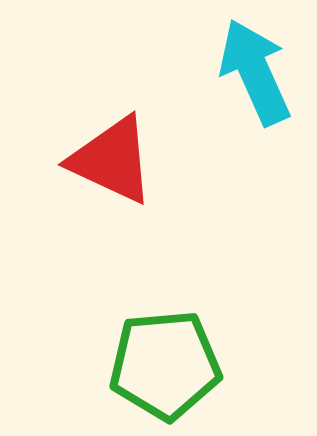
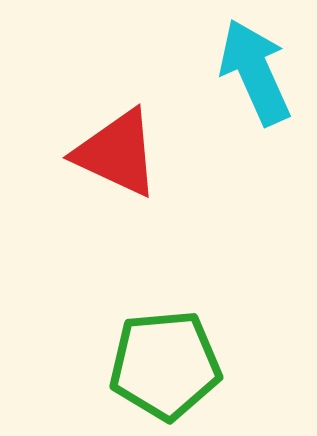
red triangle: moved 5 px right, 7 px up
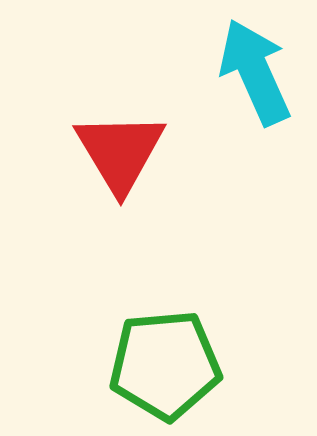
red triangle: moved 3 px right, 1 px up; rotated 34 degrees clockwise
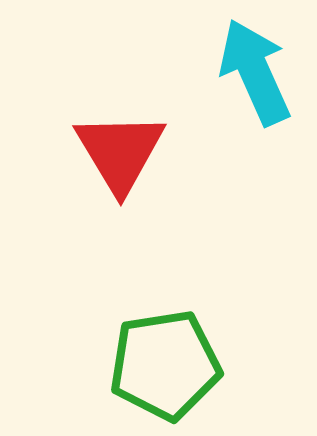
green pentagon: rotated 4 degrees counterclockwise
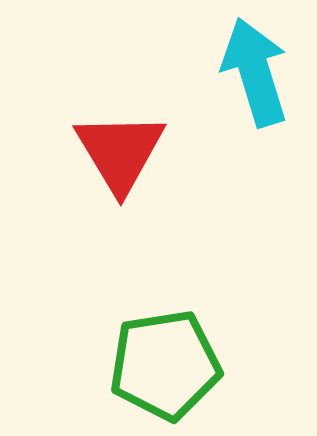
cyan arrow: rotated 7 degrees clockwise
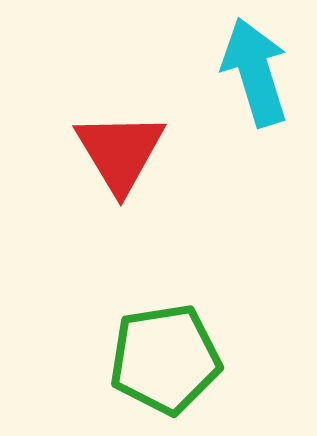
green pentagon: moved 6 px up
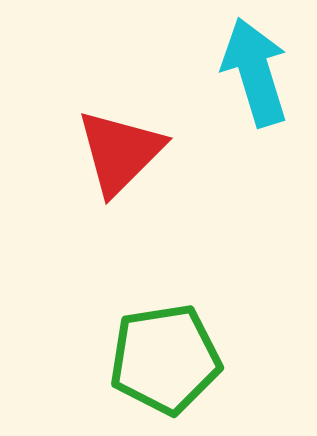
red triangle: rotated 16 degrees clockwise
